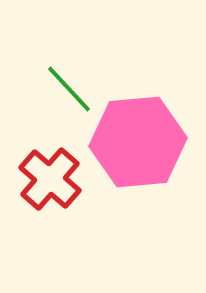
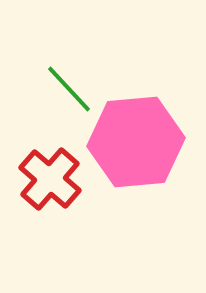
pink hexagon: moved 2 px left
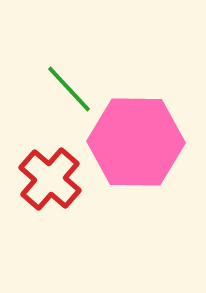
pink hexagon: rotated 6 degrees clockwise
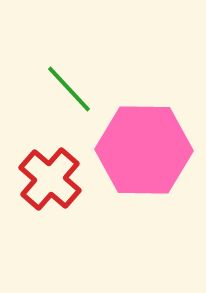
pink hexagon: moved 8 px right, 8 px down
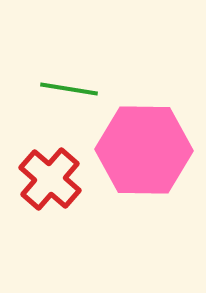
green line: rotated 38 degrees counterclockwise
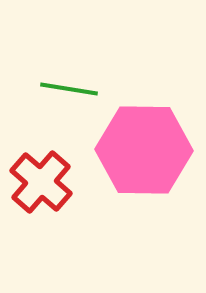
red cross: moved 9 px left, 3 px down
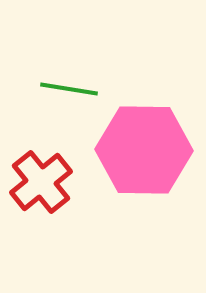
red cross: rotated 10 degrees clockwise
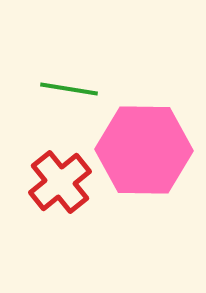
red cross: moved 19 px right
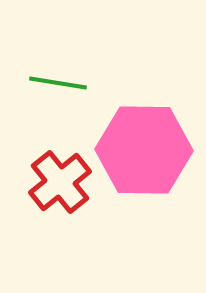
green line: moved 11 px left, 6 px up
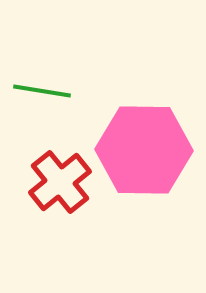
green line: moved 16 px left, 8 px down
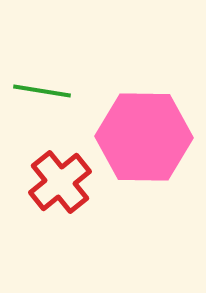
pink hexagon: moved 13 px up
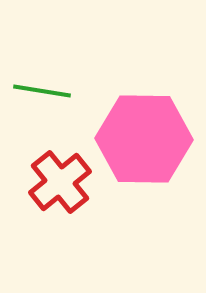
pink hexagon: moved 2 px down
